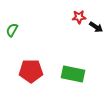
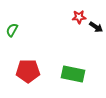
red pentagon: moved 3 px left
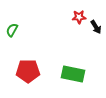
black arrow: rotated 24 degrees clockwise
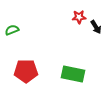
green semicircle: rotated 40 degrees clockwise
red pentagon: moved 2 px left
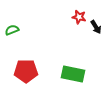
red star: rotated 16 degrees clockwise
